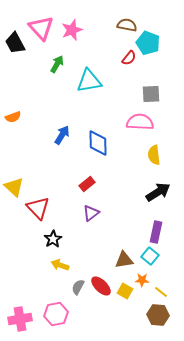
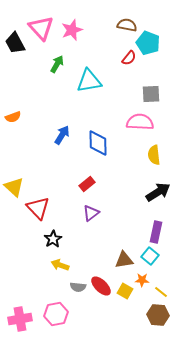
gray semicircle: rotated 112 degrees counterclockwise
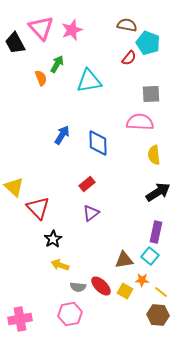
orange semicircle: moved 28 px right, 39 px up; rotated 91 degrees counterclockwise
pink hexagon: moved 14 px right
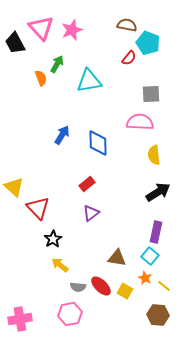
brown triangle: moved 7 px left, 2 px up; rotated 18 degrees clockwise
yellow arrow: rotated 18 degrees clockwise
orange star: moved 3 px right, 2 px up; rotated 24 degrees clockwise
yellow line: moved 3 px right, 6 px up
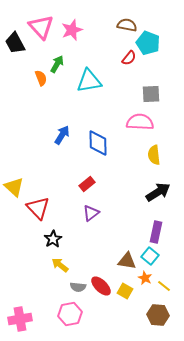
pink triangle: moved 1 px up
brown triangle: moved 10 px right, 3 px down
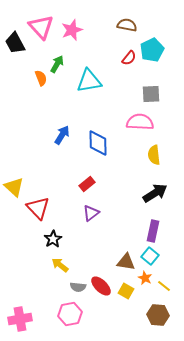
cyan pentagon: moved 4 px right, 7 px down; rotated 25 degrees clockwise
black arrow: moved 3 px left, 1 px down
purple rectangle: moved 3 px left, 1 px up
brown triangle: moved 1 px left, 1 px down
yellow square: moved 1 px right
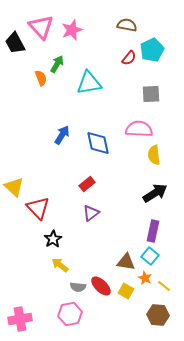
cyan triangle: moved 2 px down
pink semicircle: moved 1 px left, 7 px down
blue diamond: rotated 12 degrees counterclockwise
